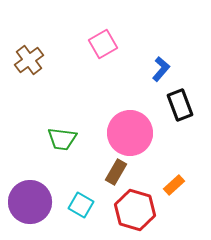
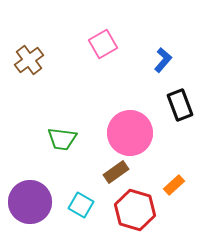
blue L-shape: moved 2 px right, 9 px up
brown rectangle: rotated 25 degrees clockwise
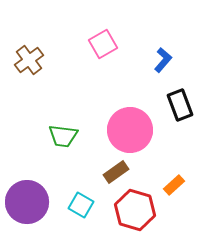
pink circle: moved 3 px up
green trapezoid: moved 1 px right, 3 px up
purple circle: moved 3 px left
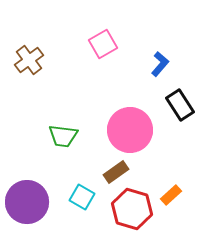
blue L-shape: moved 3 px left, 4 px down
black rectangle: rotated 12 degrees counterclockwise
orange rectangle: moved 3 px left, 10 px down
cyan square: moved 1 px right, 8 px up
red hexagon: moved 3 px left, 1 px up
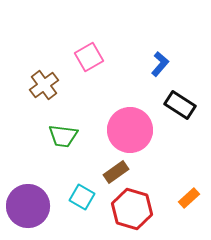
pink square: moved 14 px left, 13 px down
brown cross: moved 15 px right, 25 px down
black rectangle: rotated 24 degrees counterclockwise
orange rectangle: moved 18 px right, 3 px down
purple circle: moved 1 px right, 4 px down
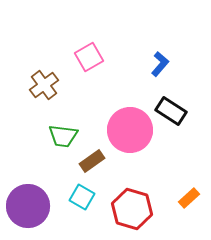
black rectangle: moved 9 px left, 6 px down
brown rectangle: moved 24 px left, 11 px up
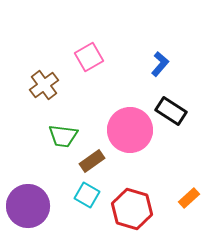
cyan square: moved 5 px right, 2 px up
